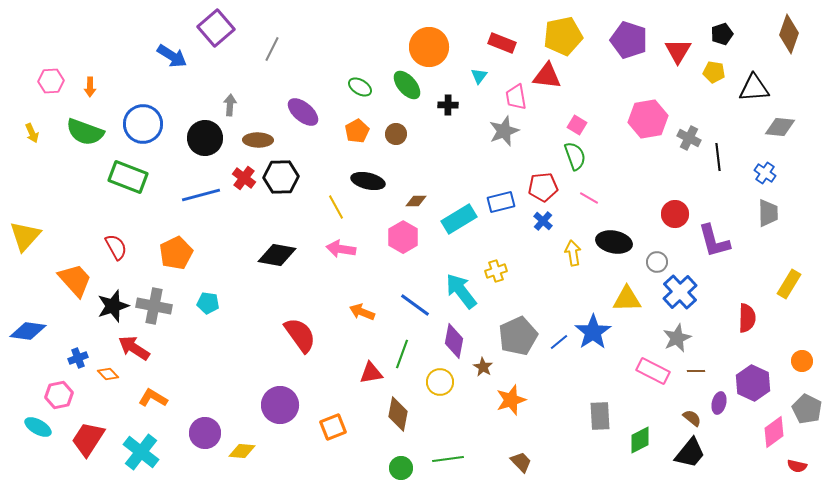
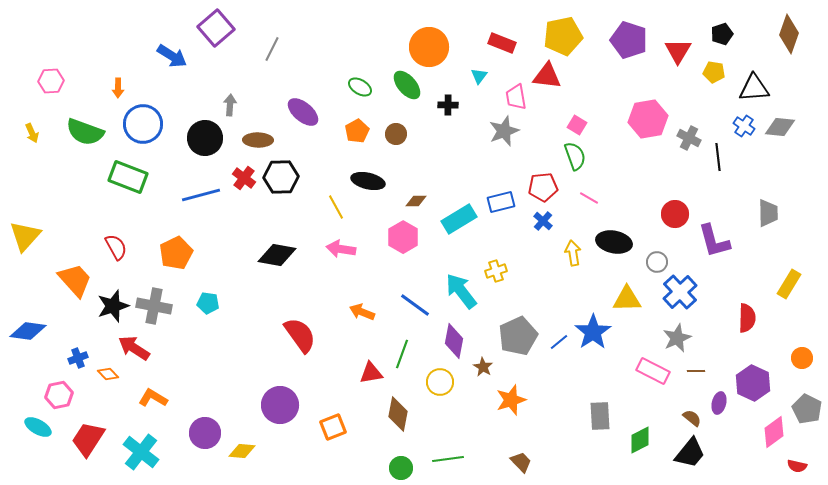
orange arrow at (90, 87): moved 28 px right, 1 px down
blue cross at (765, 173): moved 21 px left, 47 px up
orange circle at (802, 361): moved 3 px up
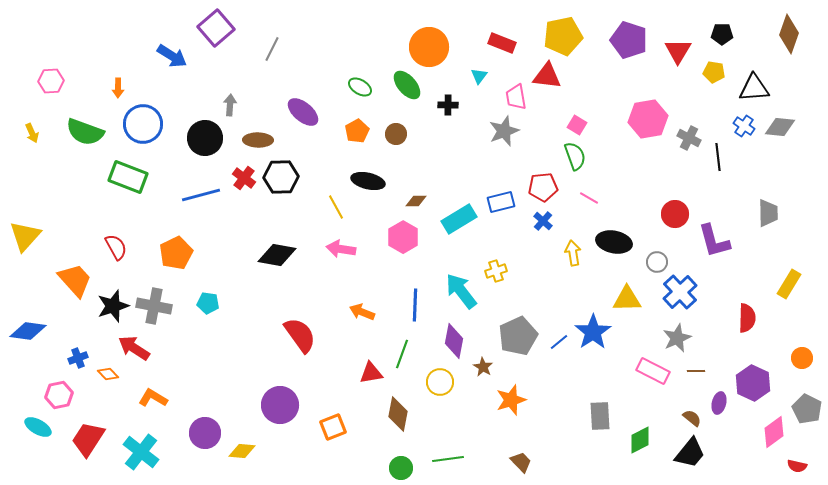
black pentagon at (722, 34): rotated 20 degrees clockwise
blue line at (415, 305): rotated 56 degrees clockwise
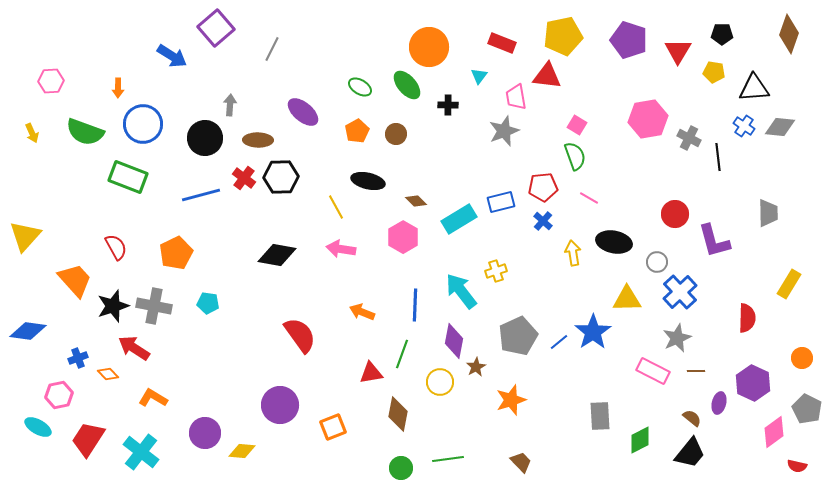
brown diamond at (416, 201): rotated 45 degrees clockwise
brown star at (483, 367): moved 7 px left; rotated 12 degrees clockwise
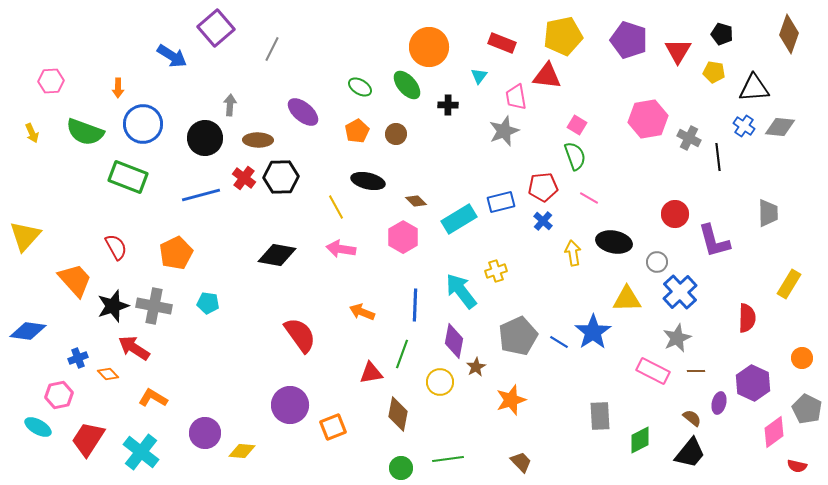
black pentagon at (722, 34): rotated 15 degrees clockwise
blue line at (559, 342): rotated 72 degrees clockwise
purple circle at (280, 405): moved 10 px right
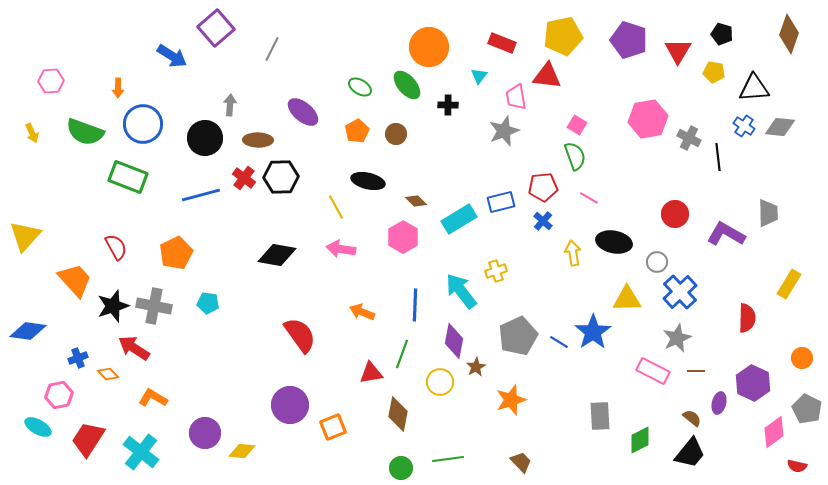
purple L-shape at (714, 241): moved 12 px right, 7 px up; rotated 135 degrees clockwise
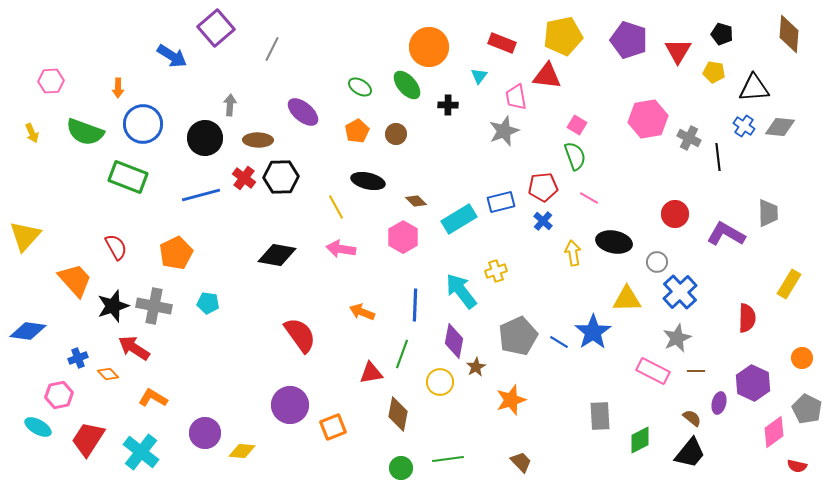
brown diamond at (789, 34): rotated 15 degrees counterclockwise
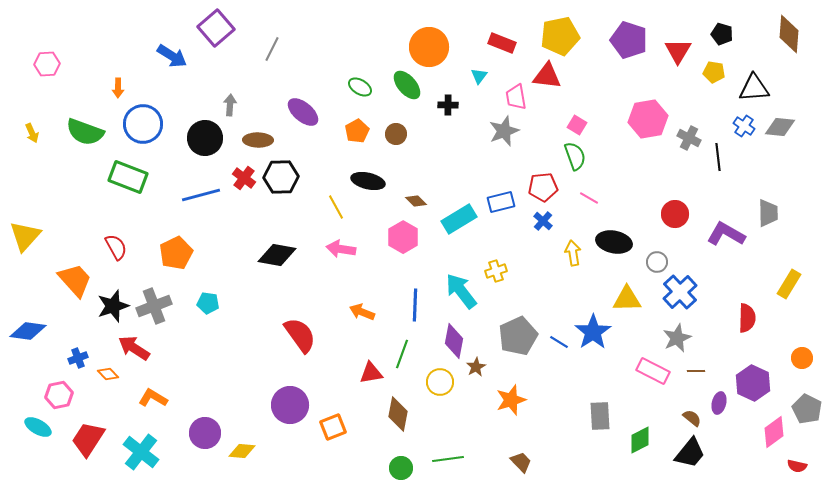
yellow pentagon at (563, 36): moved 3 px left
pink hexagon at (51, 81): moved 4 px left, 17 px up
gray cross at (154, 306): rotated 32 degrees counterclockwise
